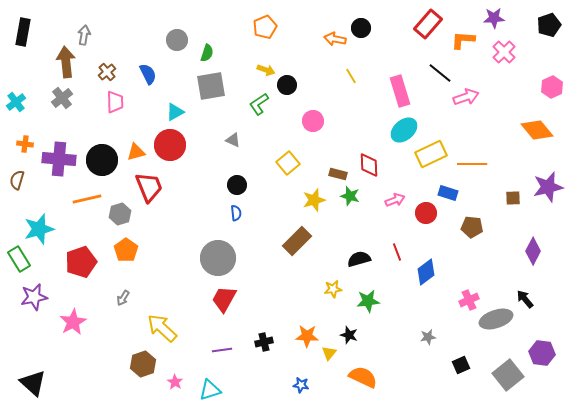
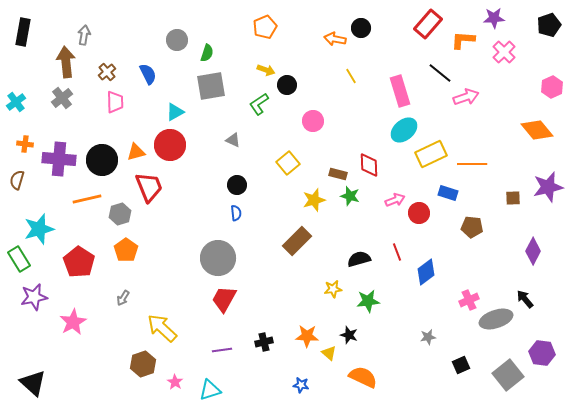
red circle at (426, 213): moved 7 px left
red pentagon at (81, 262): moved 2 px left; rotated 20 degrees counterclockwise
yellow triangle at (329, 353): rotated 28 degrees counterclockwise
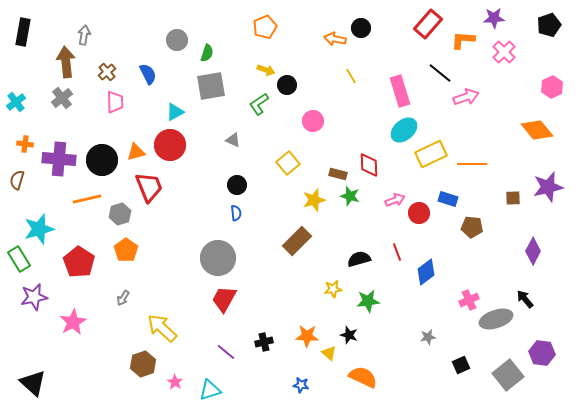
blue rectangle at (448, 193): moved 6 px down
purple line at (222, 350): moved 4 px right, 2 px down; rotated 48 degrees clockwise
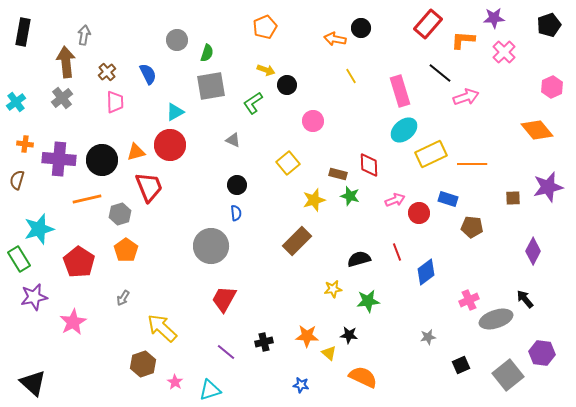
green L-shape at (259, 104): moved 6 px left, 1 px up
gray circle at (218, 258): moved 7 px left, 12 px up
black star at (349, 335): rotated 12 degrees counterclockwise
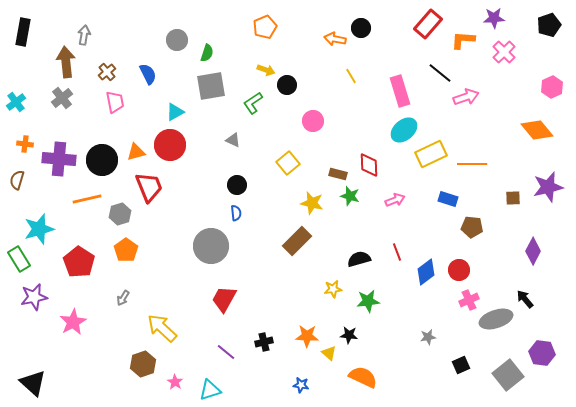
pink trapezoid at (115, 102): rotated 10 degrees counterclockwise
yellow star at (314, 200): moved 2 px left, 3 px down; rotated 30 degrees clockwise
red circle at (419, 213): moved 40 px right, 57 px down
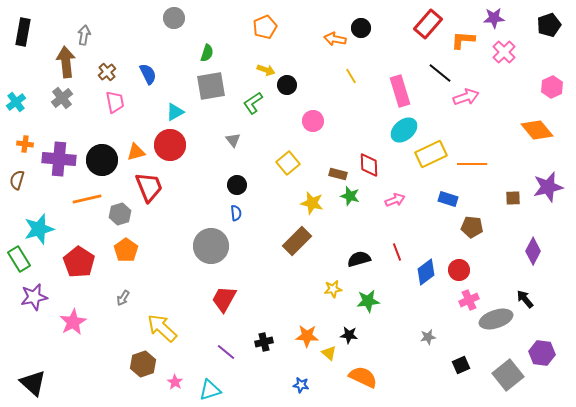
gray circle at (177, 40): moved 3 px left, 22 px up
gray triangle at (233, 140): rotated 28 degrees clockwise
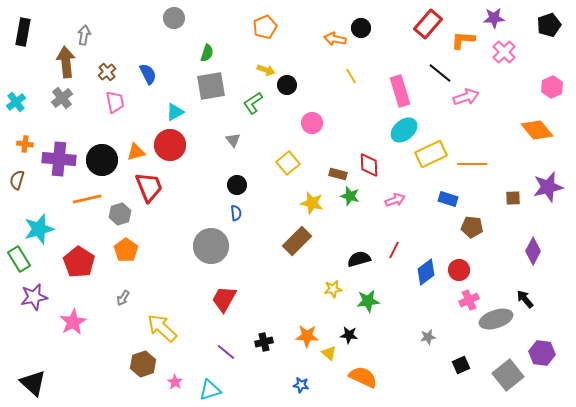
pink circle at (313, 121): moved 1 px left, 2 px down
red line at (397, 252): moved 3 px left, 2 px up; rotated 48 degrees clockwise
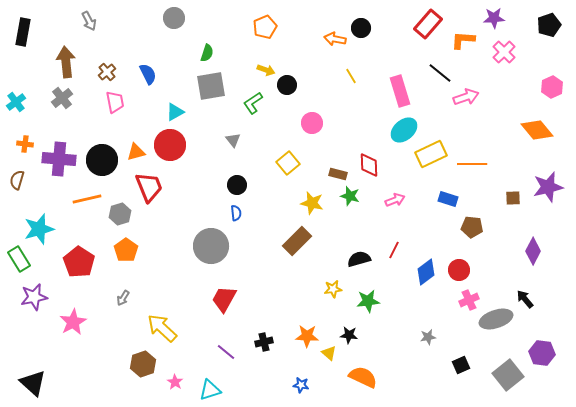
gray arrow at (84, 35): moved 5 px right, 14 px up; rotated 144 degrees clockwise
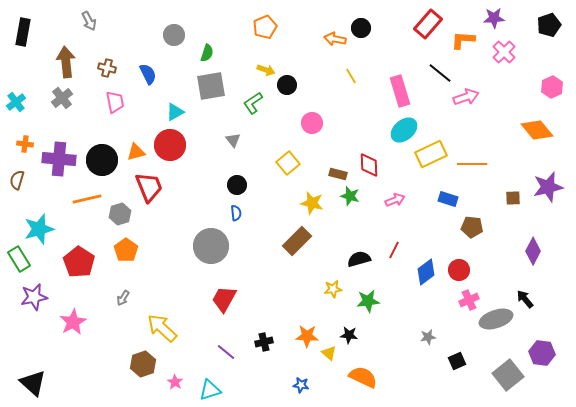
gray circle at (174, 18): moved 17 px down
brown cross at (107, 72): moved 4 px up; rotated 36 degrees counterclockwise
black square at (461, 365): moved 4 px left, 4 px up
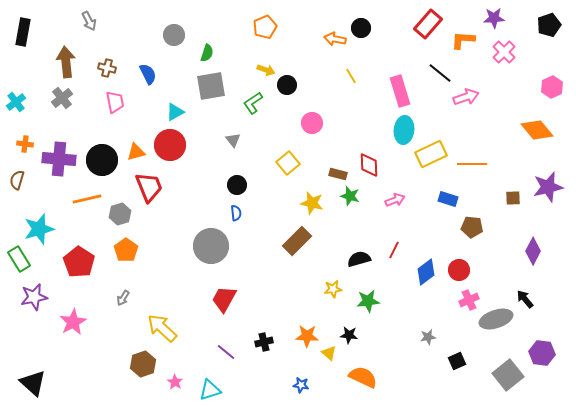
cyan ellipse at (404, 130): rotated 44 degrees counterclockwise
